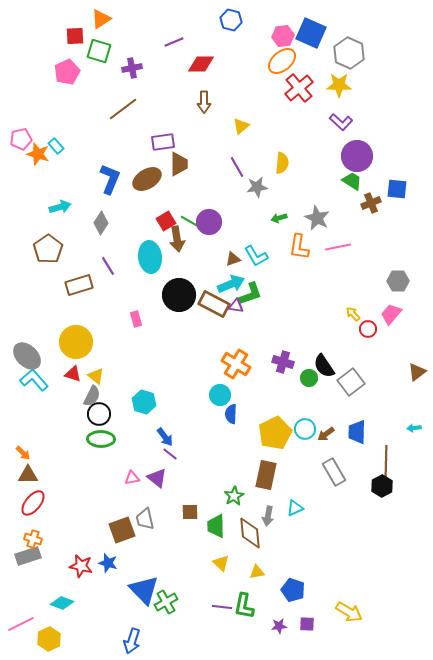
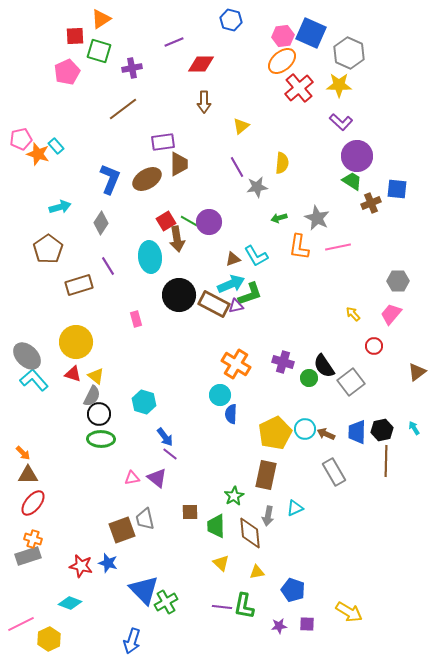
purple triangle at (236, 306): rotated 21 degrees counterclockwise
red circle at (368, 329): moved 6 px right, 17 px down
cyan arrow at (414, 428): rotated 64 degrees clockwise
brown arrow at (326, 434): rotated 60 degrees clockwise
black hexagon at (382, 486): moved 56 px up; rotated 15 degrees clockwise
cyan diamond at (62, 603): moved 8 px right
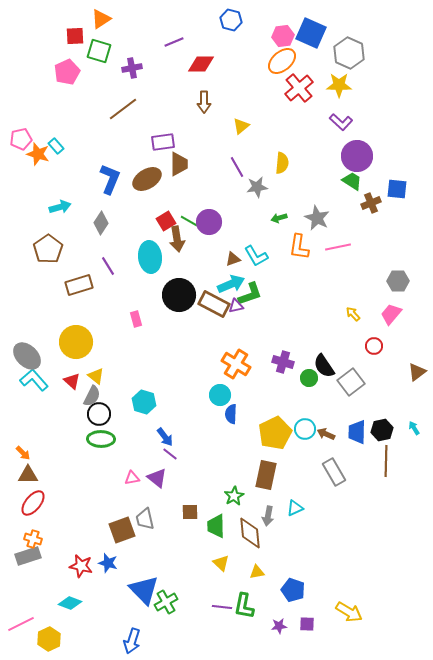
red triangle at (73, 374): moved 1 px left, 7 px down; rotated 24 degrees clockwise
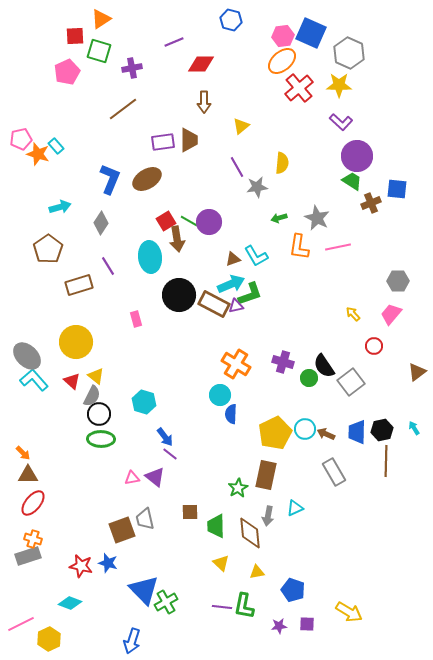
brown trapezoid at (179, 164): moved 10 px right, 24 px up
purple triangle at (157, 478): moved 2 px left, 1 px up
green star at (234, 496): moved 4 px right, 8 px up
